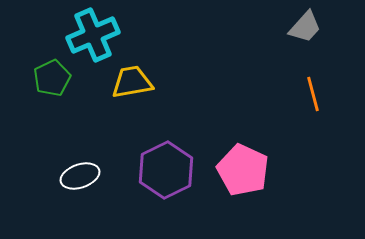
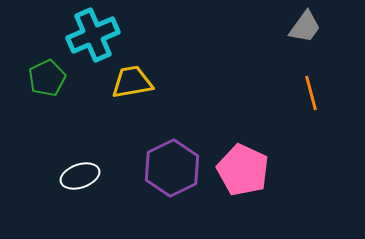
gray trapezoid: rotated 6 degrees counterclockwise
green pentagon: moved 5 px left
orange line: moved 2 px left, 1 px up
purple hexagon: moved 6 px right, 2 px up
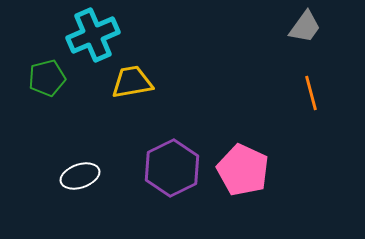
green pentagon: rotated 12 degrees clockwise
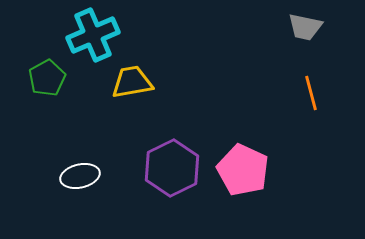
gray trapezoid: rotated 66 degrees clockwise
green pentagon: rotated 15 degrees counterclockwise
white ellipse: rotated 6 degrees clockwise
